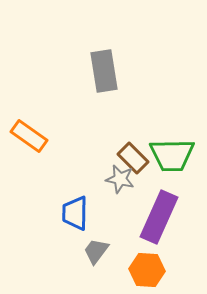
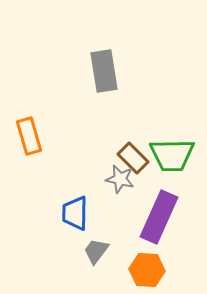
orange rectangle: rotated 39 degrees clockwise
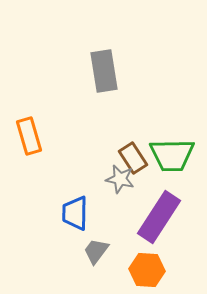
brown rectangle: rotated 12 degrees clockwise
purple rectangle: rotated 9 degrees clockwise
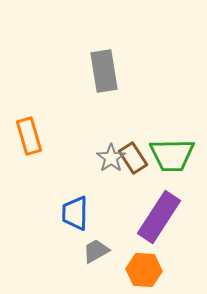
gray star: moved 9 px left, 21 px up; rotated 24 degrees clockwise
gray trapezoid: rotated 24 degrees clockwise
orange hexagon: moved 3 px left
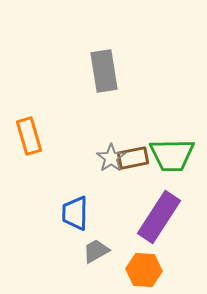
brown rectangle: rotated 68 degrees counterclockwise
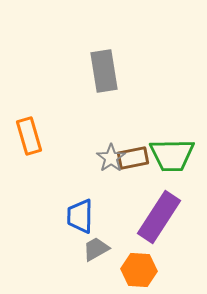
blue trapezoid: moved 5 px right, 3 px down
gray trapezoid: moved 2 px up
orange hexagon: moved 5 px left
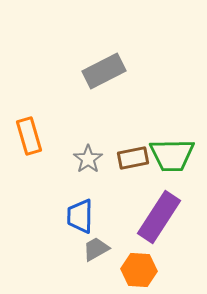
gray rectangle: rotated 72 degrees clockwise
gray star: moved 23 px left, 1 px down
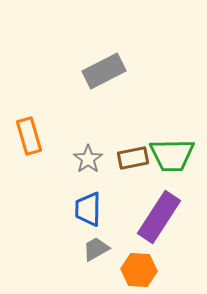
blue trapezoid: moved 8 px right, 7 px up
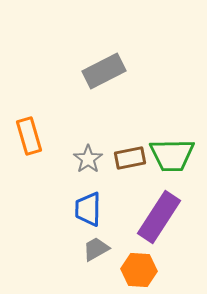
brown rectangle: moved 3 px left
